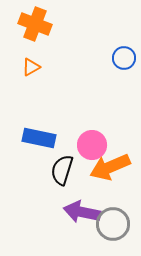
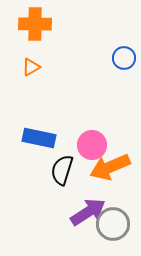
orange cross: rotated 20 degrees counterclockwise
purple arrow: moved 6 px right; rotated 135 degrees clockwise
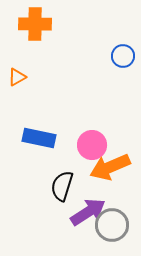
blue circle: moved 1 px left, 2 px up
orange triangle: moved 14 px left, 10 px down
black semicircle: moved 16 px down
gray circle: moved 1 px left, 1 px down
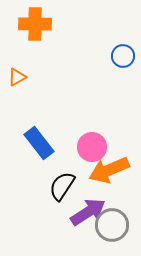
blue rectangle: moved 5 px down; rotated 40 degrees clockwise
pink circle: moved 2 px down
orange arrow: moved 1 px left, 3 px down
black semicircle: rotated 16 degrees clockwise
